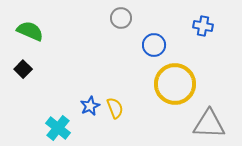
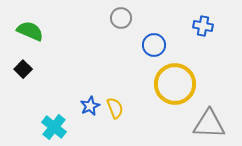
cyan cross: moved 4 px left, 1 px up
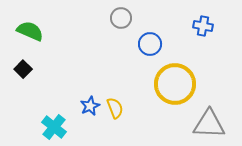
blue circle: moved 4 px left, 1 px up
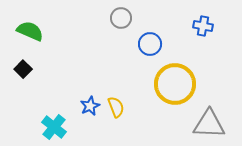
yellow semicircle: moved 1 px right, 1 px up
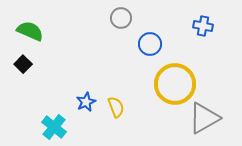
black square: moved 5 px up
blue star: moved 4 px left, 4 px up
gray triangle: moved 5 px left, 6 px up; rotated 32 degrees counterclockwise
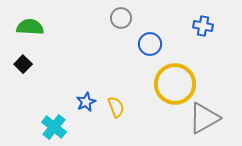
green semicircle: moved 4 px up; rotated 20 degrees counterclockwise
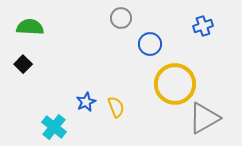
blue cross: rotated 30 degrees counterclockwise
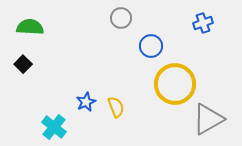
blue cross: moved 3 px up
blue circle: moved 1 px right, 2 px down
gray triangle: moved 4 px right, 1 px down
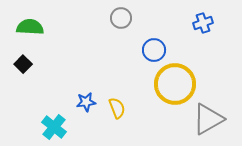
blue circle: moved 3 px right, 4 px down
blue star: rotated 18 degrees clockwise
yellow semicircle: moved 1 px right, 1 px down
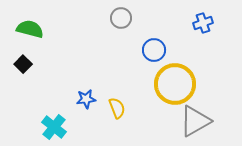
green semicircle: moved 2 px down; rotated 12 degrees clockwise
blue star: moved 3 px up
gray triangle: moved 13 px left, 2 px down
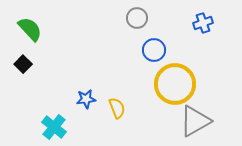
gray circle: moved 16 px right
green semicircle: rotated 32 degrees clockwise
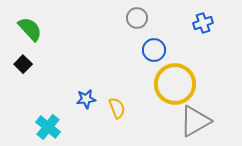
cyan cross: moved 6 px left
